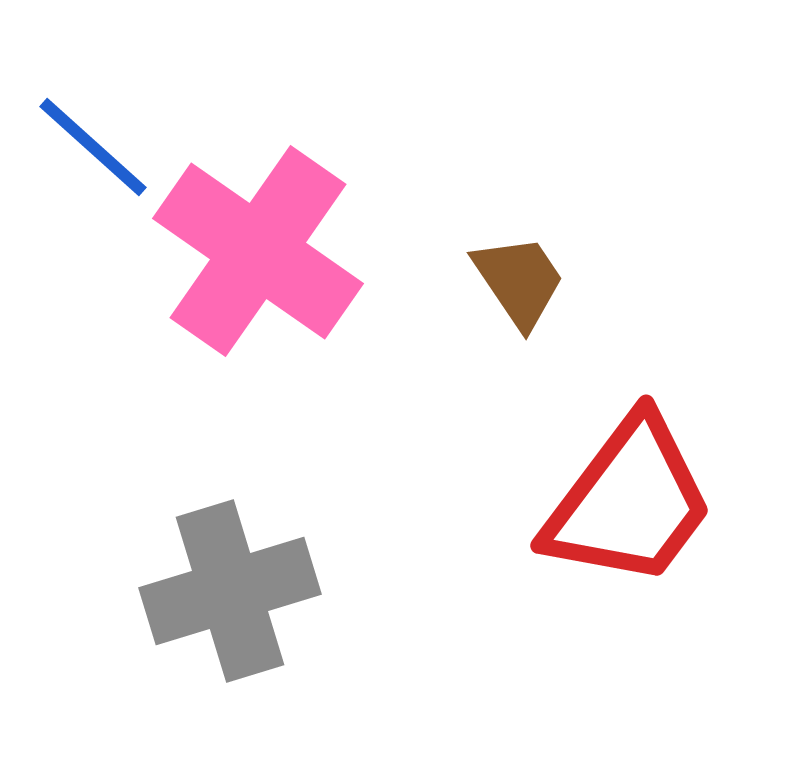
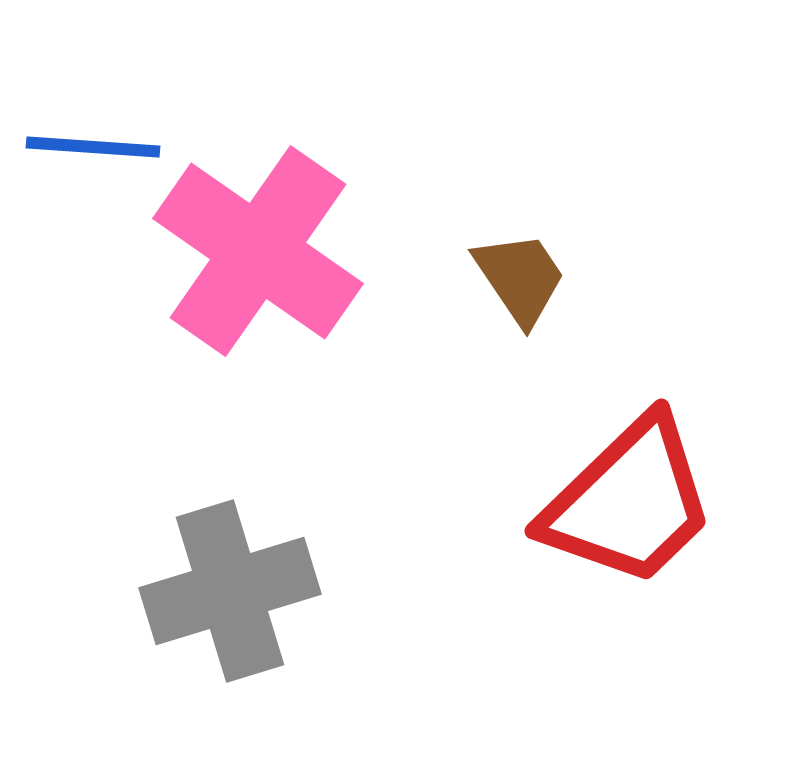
blue line: rotated 38 degrees counterclockwise
brown trapezoid: moved 1 px right, 3 px up
red trapezoid: rotated 9 degrees clockwise
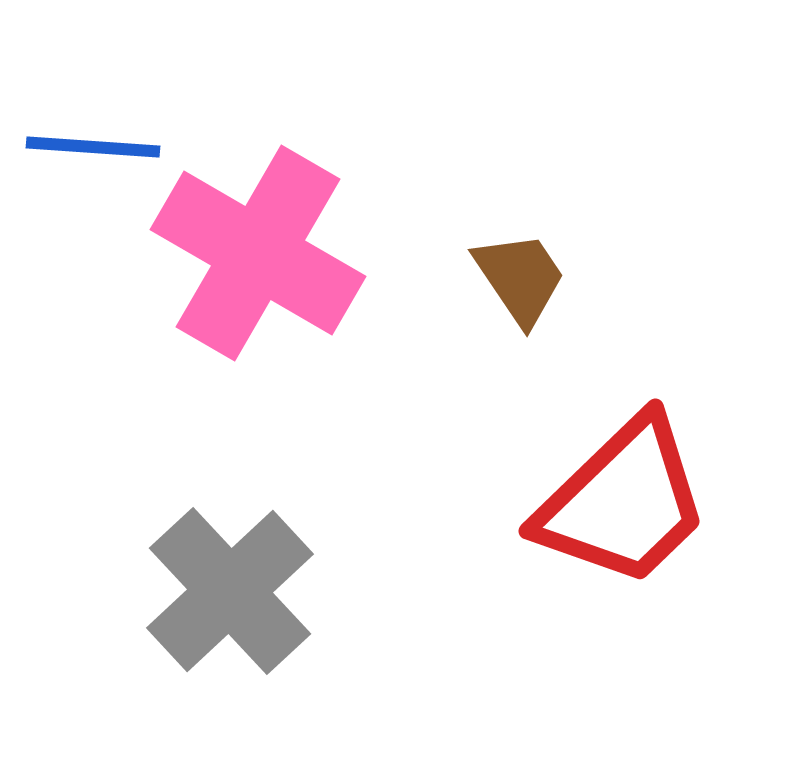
pink cross: moved 2 px down; rotated 5 degrees counterclockwise
red trapezoid: moved 6 px left
gray cross: rotated 26 degrees counterclockwise
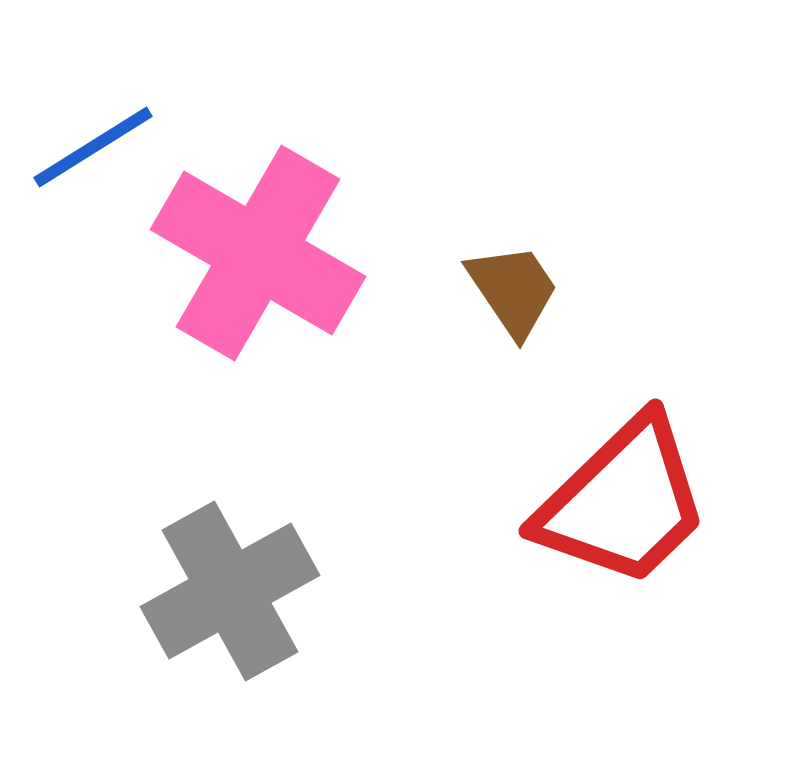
blue line: rotated 36 degrees counterclockwise
brown trapezoid: moved 7 px left, 12 px down
gray cross: rotated 14 degrees clockwise
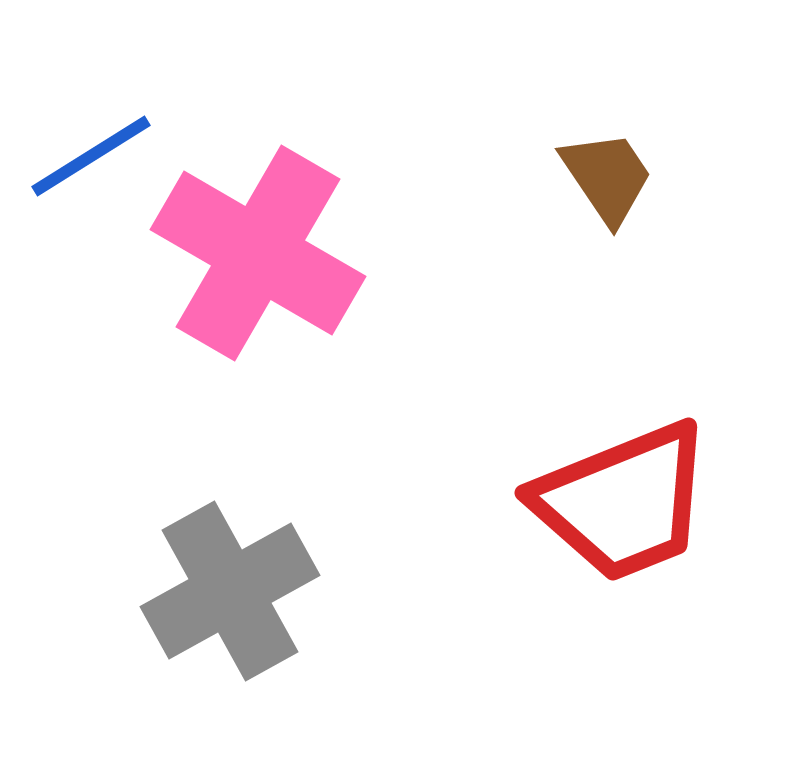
blue line: moved 2 px left, 9 px down
brown trapezoid: moved 94 px right, 113 px up
red trapezoid: rotated 22 degrees clockwise
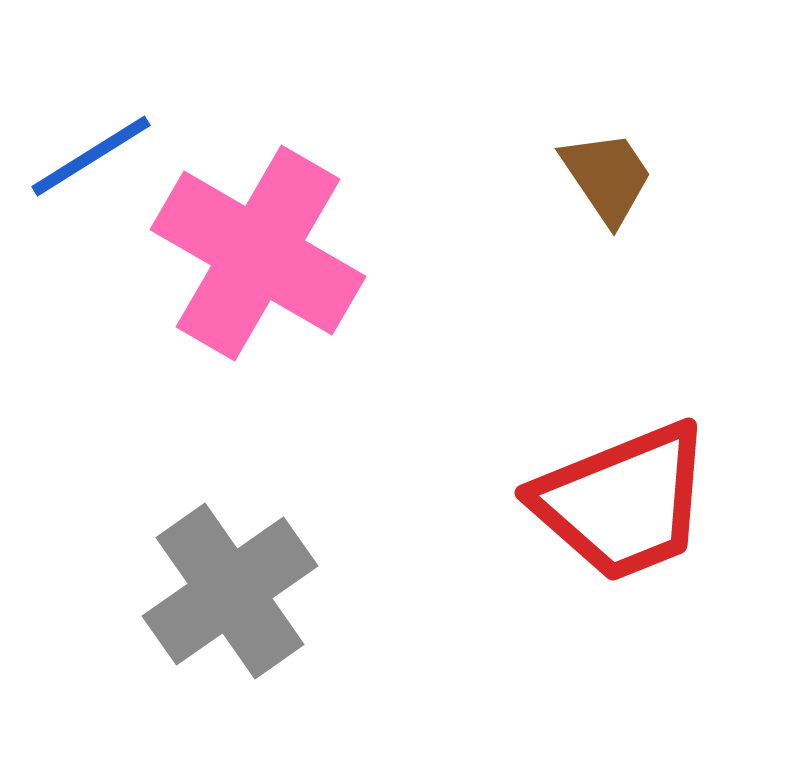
gray cross: rotated 6 degrees counterclockwise
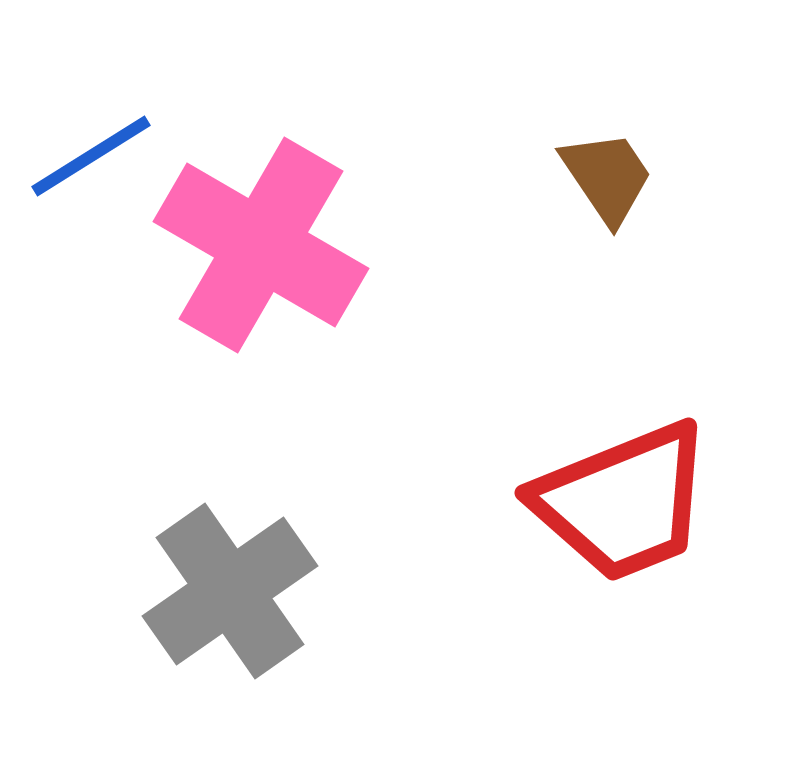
pink cross: moved 3 px right, 8 px up
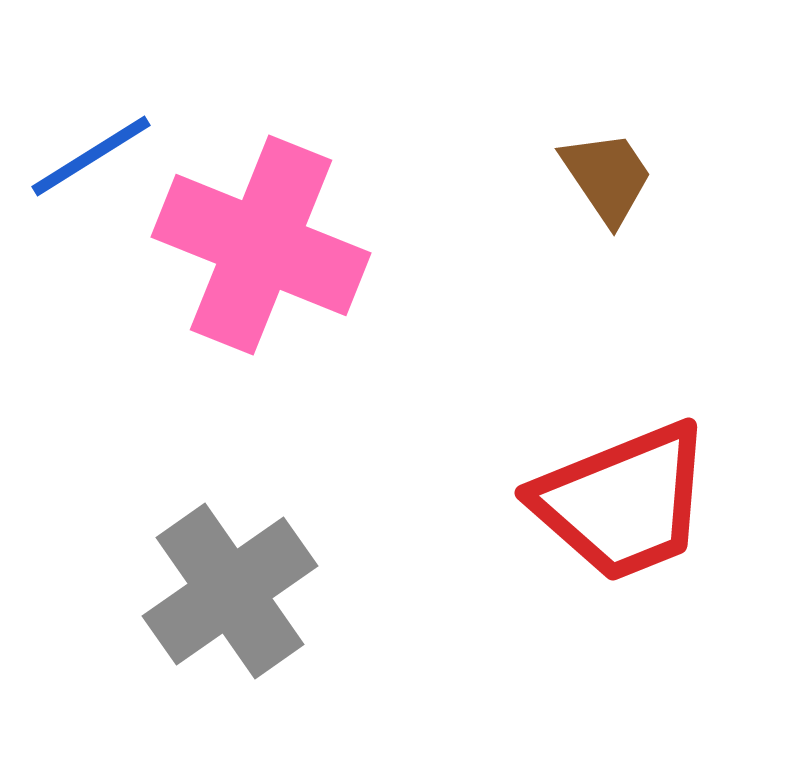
pink cross: rotated 8 degrees counterclockwise
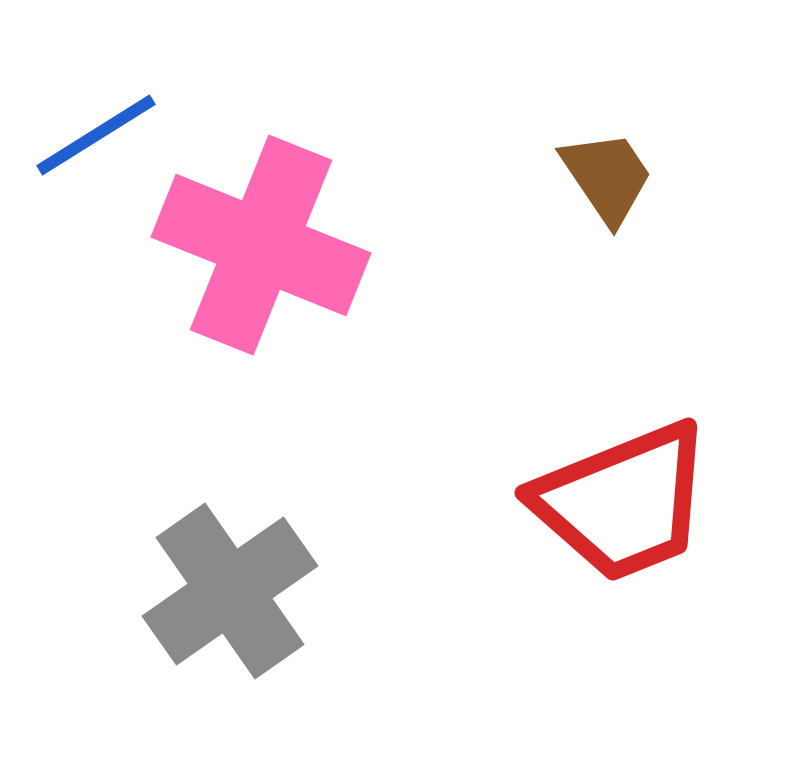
blue line: moved 5 px right, 21 px up
